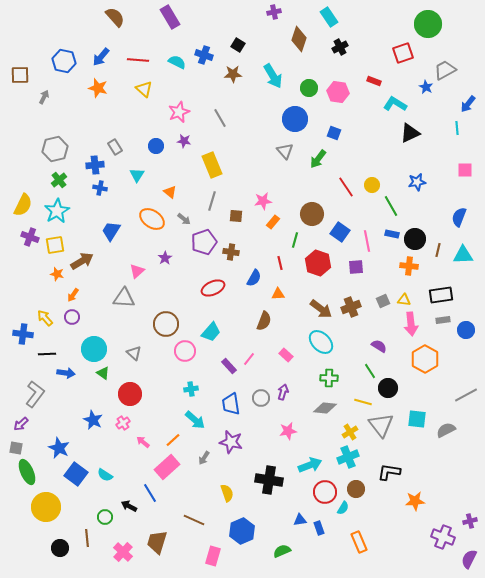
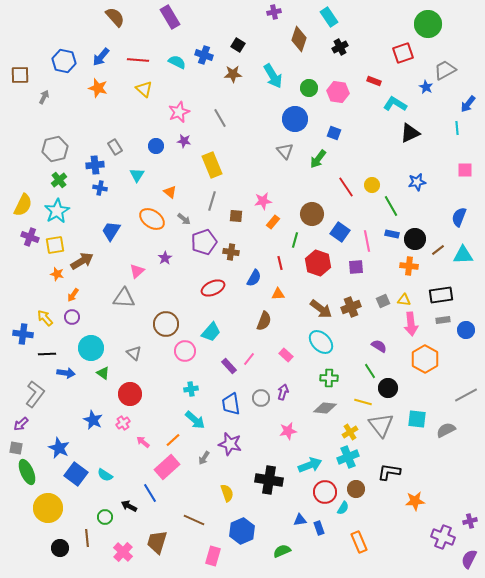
brown line at (438, 250): rotated 40 degrees clockwise
cyan circle at (94, 349): moved 3 px left, 1 px up
purple star at (231, 442): moved 1 px left, 2 px down
yellow circle at (46, 507): moved 2 px right, 1 px down
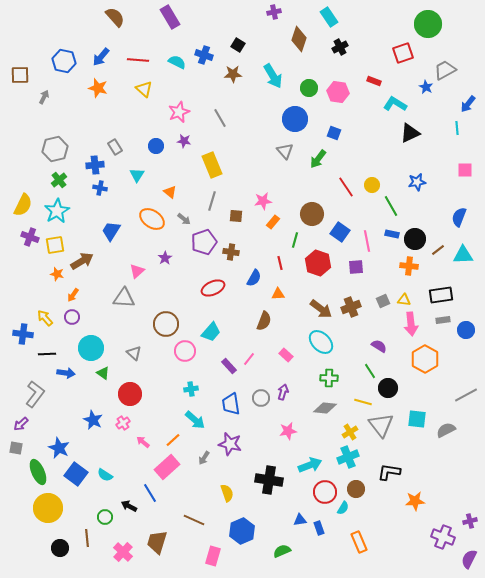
green ellipse at (27, 472): moved 11 px right
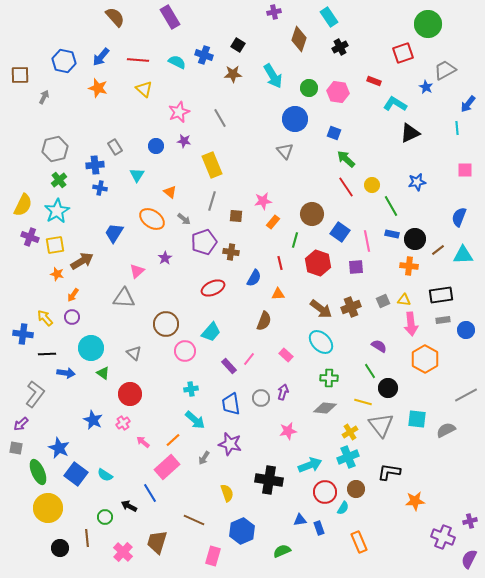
green arrow at (318, 159): moved 28 px right; rotated 96 degrees clockwise
blue trapezoid at (111, 231): moved 3 px right, 2 px down
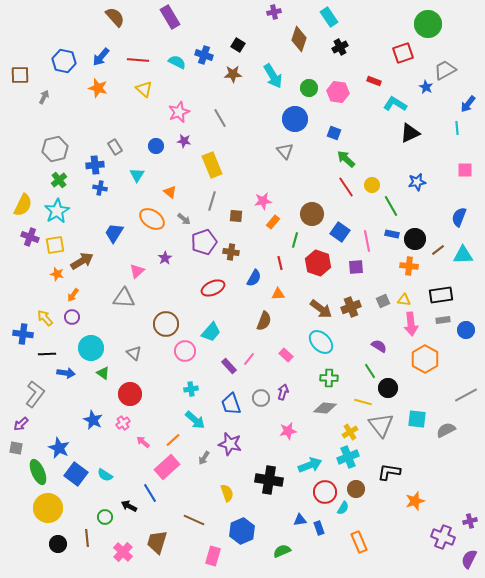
blue trapezoid at (231, 404): rotated 10 degrees counterclockwise
orange star at (415, 501): rotated 12 degrees counterclockwise
black circle at (60, 548): moved 2 px left, 4 px up
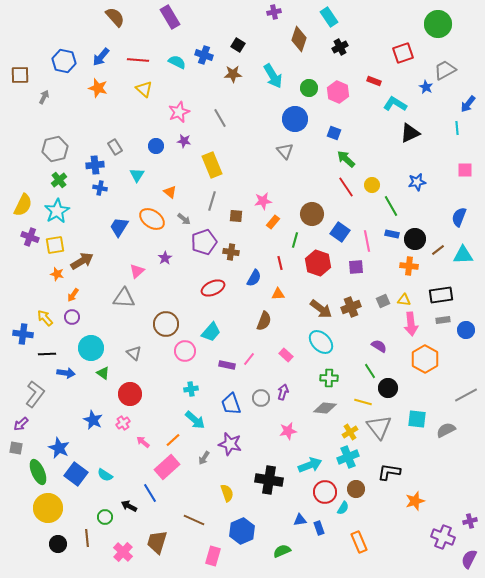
green circle at (428, 24): moved 10 px right
pink hexagon at (338, 92): rotated 15 degrees clockwise
blue trapezoid at (114, 233): moved 5 px right, 6 px up
purple rectangle at (229, 366): moved 2 px left, 1 px up; rotated 35 degrees counterclockwise
gray triangle at (381, 425): moved 2 px left, 2 px down
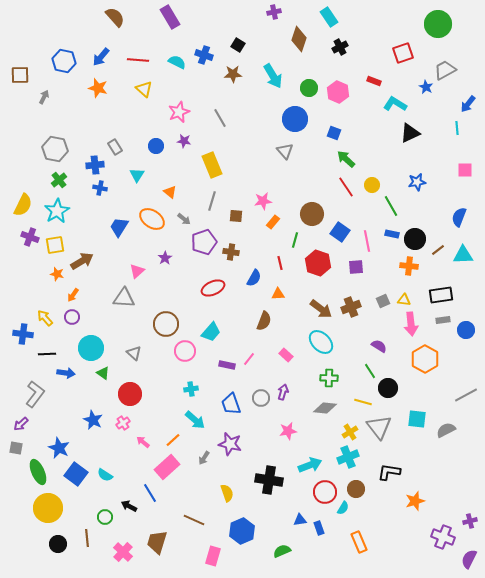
gray hexagon at (55, 149): rotated 25 degrees clockwise
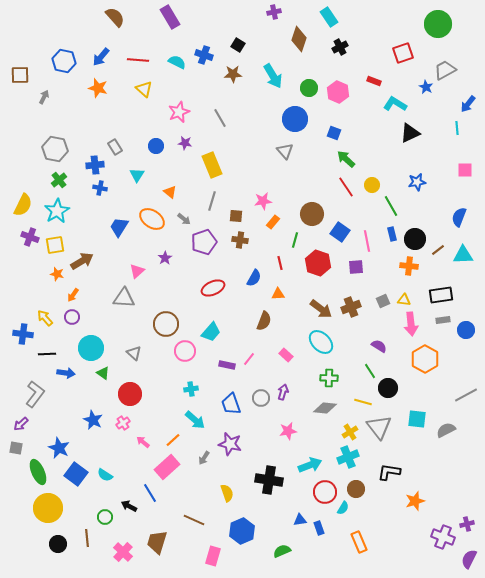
purple star at (184, 141): moved 1 px right, 2 px down
blue rectangle at (392, 234): rotated 64 degrees clockwise
brown cross at (231, 252): moved 9 px right, 12 px up
purple cross at (470, 521): moved 3 px left, 3 px down
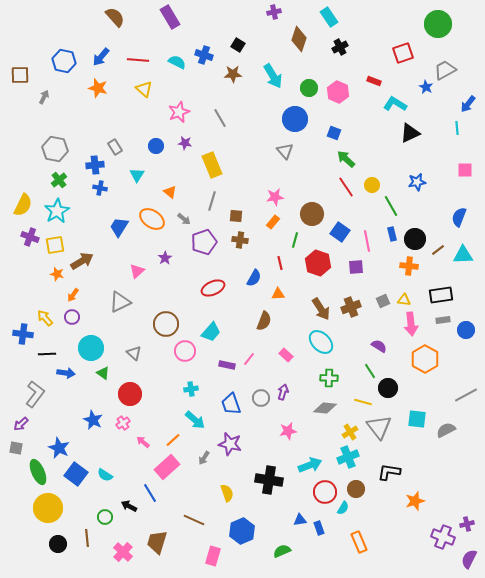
pink star at (263, 201): moved 12 px right, 4 px up
gray triangle at (124, 298): moved 4 px left, 4 px down; rotated 30 degrees counterclockwise
brown arrow at (321, 309): rotated 20 degrees clockwise
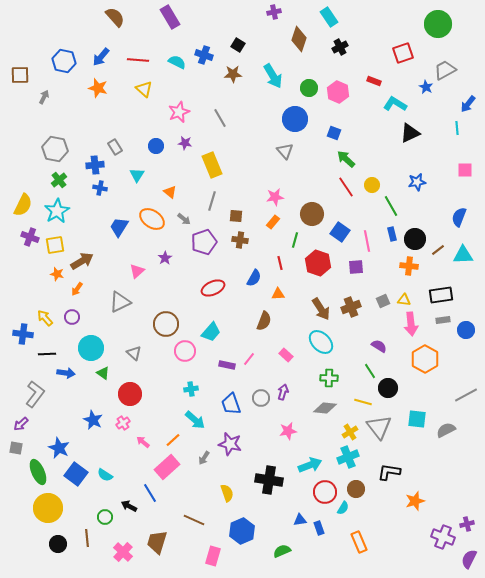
orange arrow at (73, 295): moved 4 px right, 6 px up
